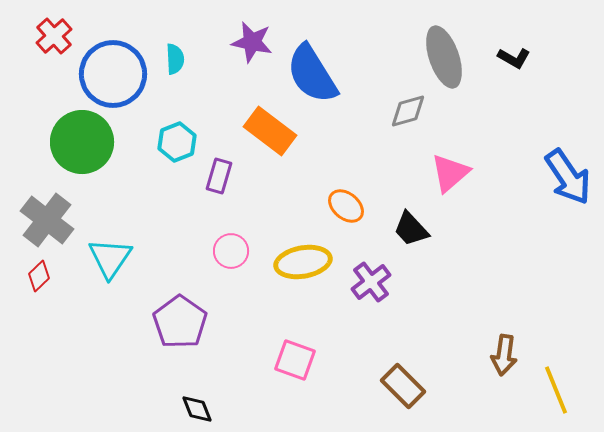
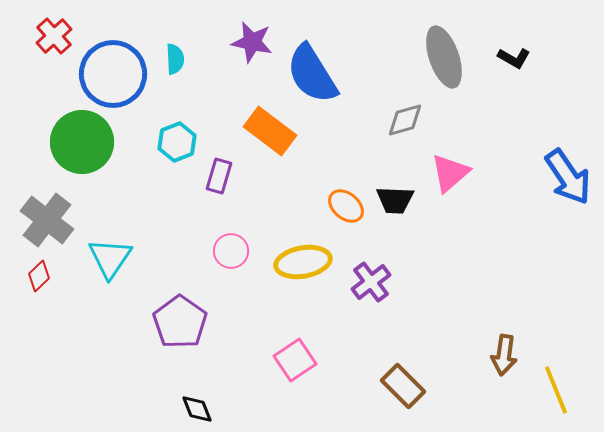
gray diamond: moved 3 px left, 9 px down
black trapezoid: moved 16 px left, 29 px up; rotated 45 degrees counterclockwise
pink square: rotated 36 degrees clockwise
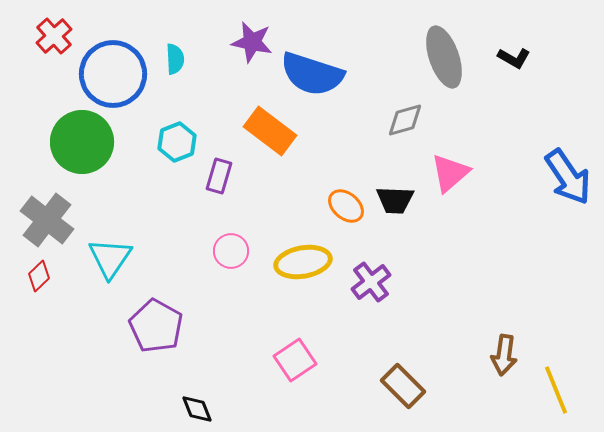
blue semicircle: rotated 40 degrees counterclockwise
purple pentagon: moved 24 px left, 4 px down; rotated 6 degrees counterclockwise
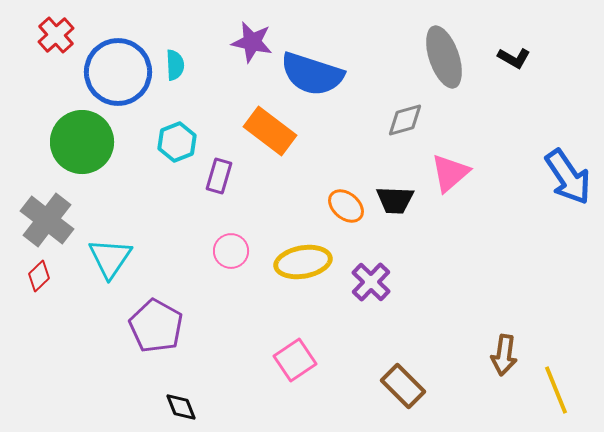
red cross: moved 2 px right, 1 px up
cyan semicircle: moved 6 px down
blue circle: moved 5 px right, 2 px up
purple cross: rotated 9 degrees counterclockwise
black diamond: moved 16 px left, 2 px up
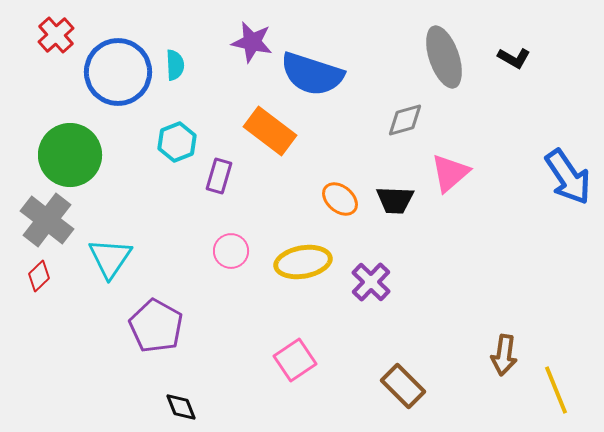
green circle: moved 12 px left, 13 px down
orange ellipse: moved 6 px left, 7 px up
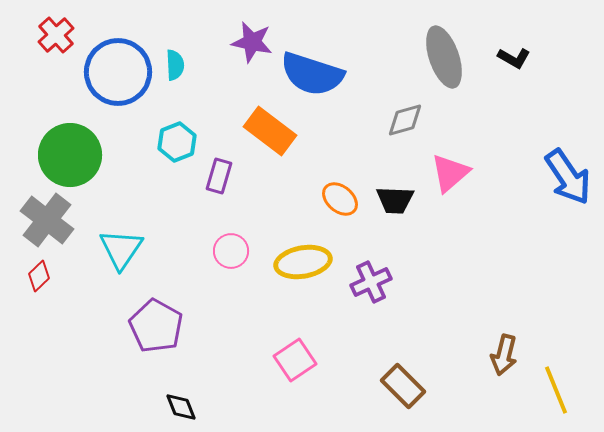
cyan triangle: moved 11 px right, 9 px up
purple cross: rotated 21 degrees clockwise
brown arrow: rotated 6 degrees clockwise
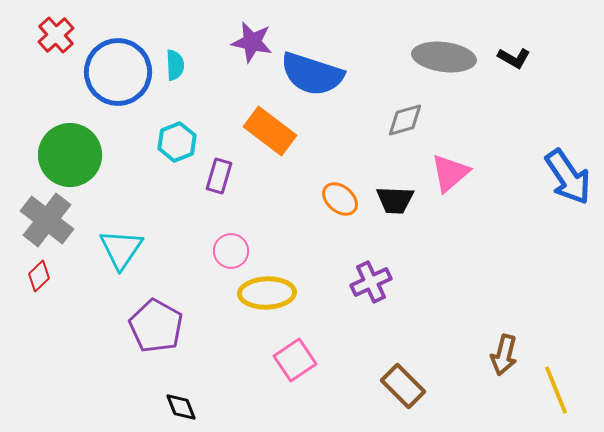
gray ellipse: rotated 64 degrees counterclockwise
yellow ellipse: moved 36 px left, 31 px down; rotated 8 degrees clockwise
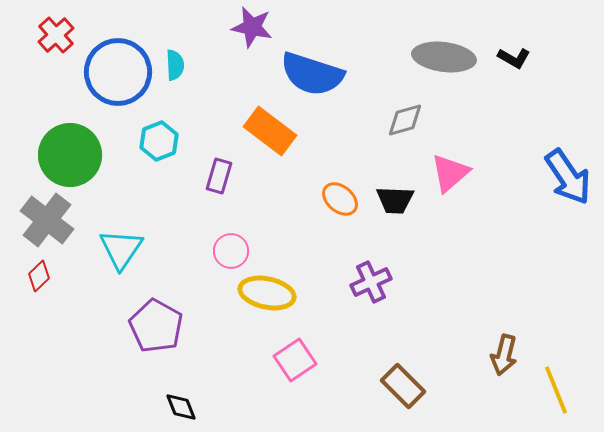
purple star: moved 15 px up
cyan hexagon: moved 18 px left, 1 px up
yellow ellipse: rotated 14 degrees clockwise
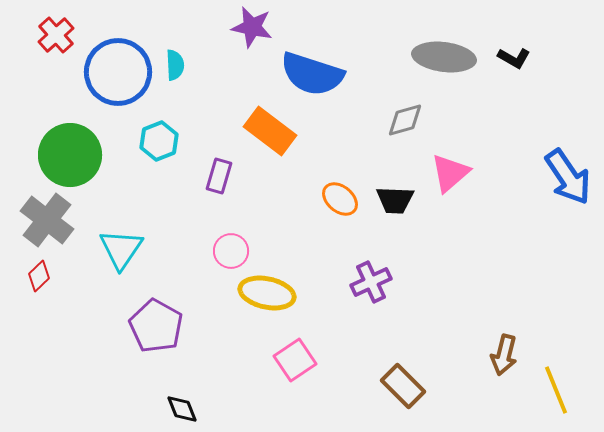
black diamond: moved 1 px right, 2 px down
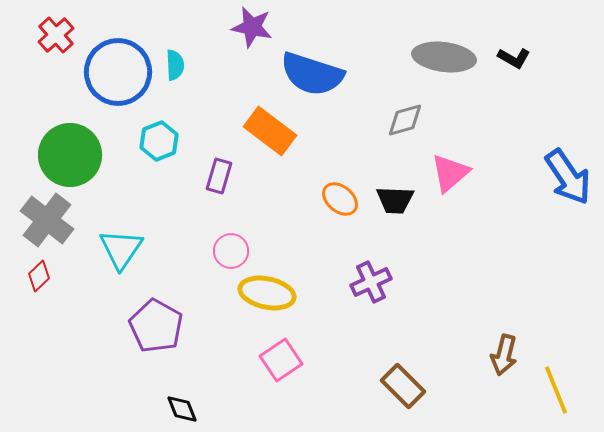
pink square: moved 14 px left
